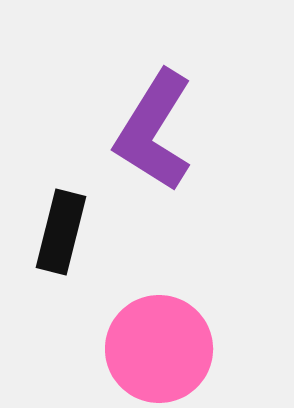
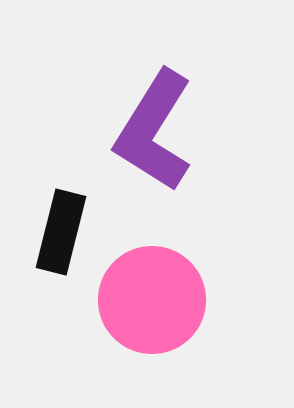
pink circle: moved 7 px left, 49 px up
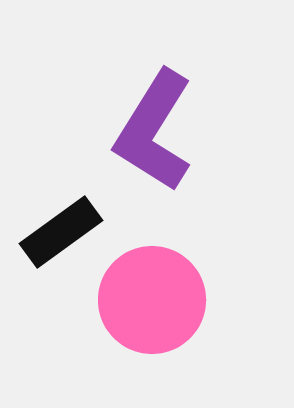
black rectangle: rotated 40 degrees clockwise
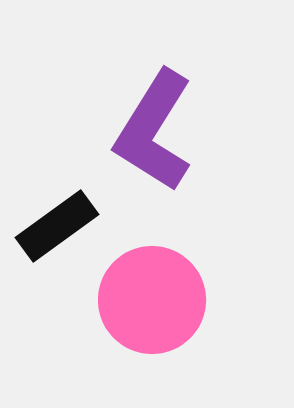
black rectangle: moved 4 px left, 6 px up
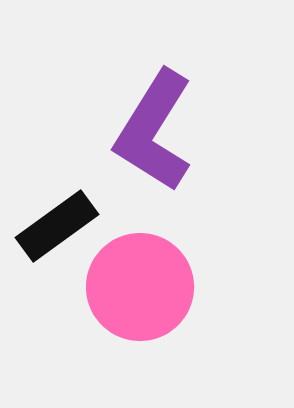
pink circle: moved 12 px left, 13 px up
